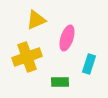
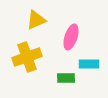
pink ellipse: moved 4 px right, 1 px up
cyan rectangle: rotated 72 degrees clockwise
green rectangle: moved 6 px right, 4 px up
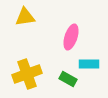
yellow triangle: moved 11 px left, 3 px up; rotated 15 degrees clockwise
yellow cross: moved 17 px down
green rectangle: moved 2 px right, 1 px down; rotated 30 degrees clockwise
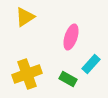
yellow triangle: rotated 25 degrees counterclockwise
cyan rectangle: moved 2 px right; rotated 48 degrees counterclockwise
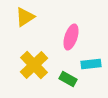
cyan rectangle: rotated 42 degrees clockwise
yellow cross: moved 7 px right, 9 px up; rotated 24 degrees counterclockwise
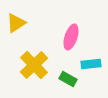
yellow triangle: moved 9 px left, 6 px down
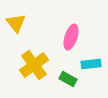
yellow triangle: rotated 35 degrees counterclockwise
yellow cross: rotated 8 degrees clockwise
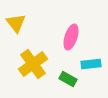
yellow cross: moved 1 px left, 1 px up
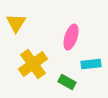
yellow triangle: rotated 10 degrees clockwise
green rectangle: moved 1 px left, 3 px down
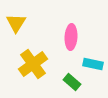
pink ellipse: rotated 15 degrees counterclockwise
cyan rectangle: moved 2 px right; rotated 18 degrees clockwise
green rectangle: moved 5 px right; rotated 12 degrees clockwise
